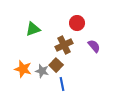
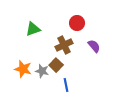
blue line: moved 4 px right, 1 px down
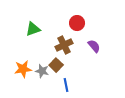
orange star: rotated 24 degrees counterclockwise
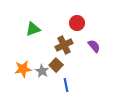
gray star: rotated 16 degrees clockwise
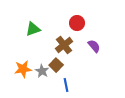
brown cross: rotated 12 degrees counterclockwise
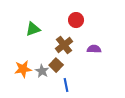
red circle: moved 1 px left, 3 px up
purple semicircle: moved 3 px down; rotated 48 degrees counterclockwise
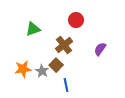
purple semicircle: moved 6 px right; rotated 56 degrees counterclockwise
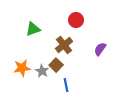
orange star: moved 1 px left, 1 px up
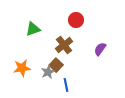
gray star: moved 6 px right, 1 px down; rotated 16 degrees clockwise
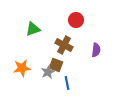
brown cross: rotated 24 degrees counterclockwise
purple semicircle: moved 4 px left, 1 px down; rotated 152 degrees clockwise
brown square: rotated 24 degrees counterclockwise
blue line: moved 1 px right, 2 px up
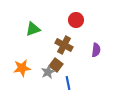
brown square: rotated 16 degrees clockwise
blue line: moved 1 px right
